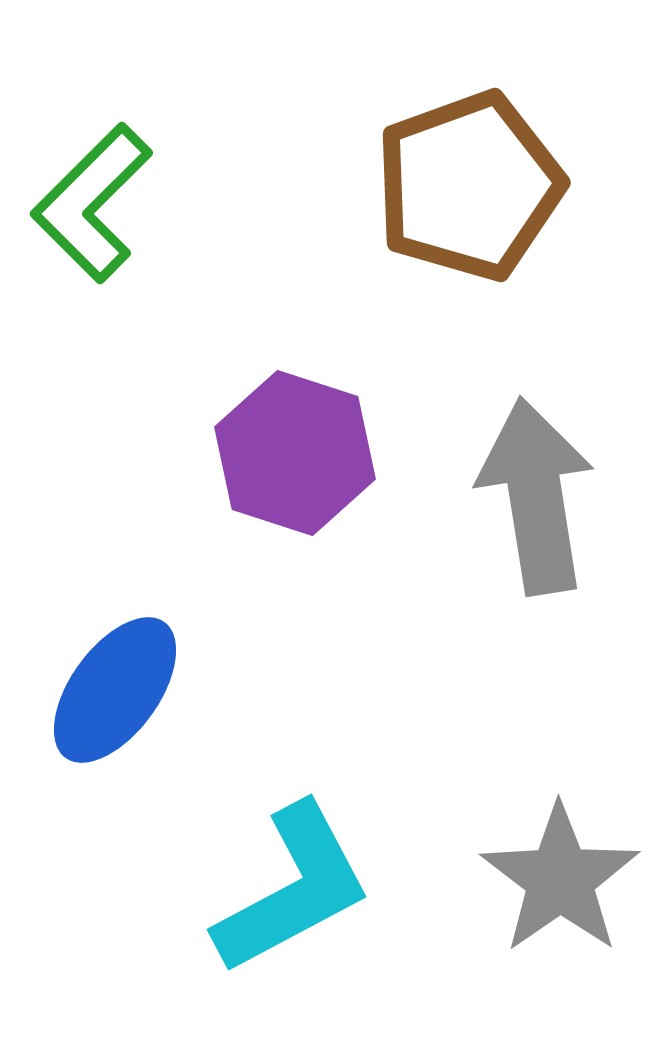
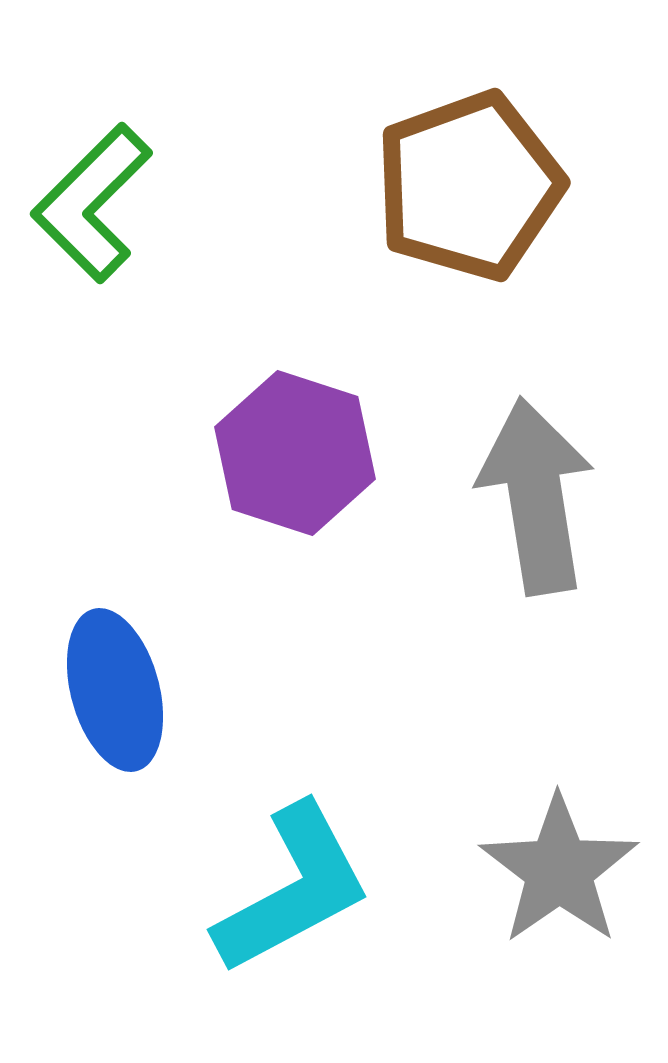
blue ellipse: rotated 51 degrees counterclockwise
gray star: moved 1 px left, 9 px up
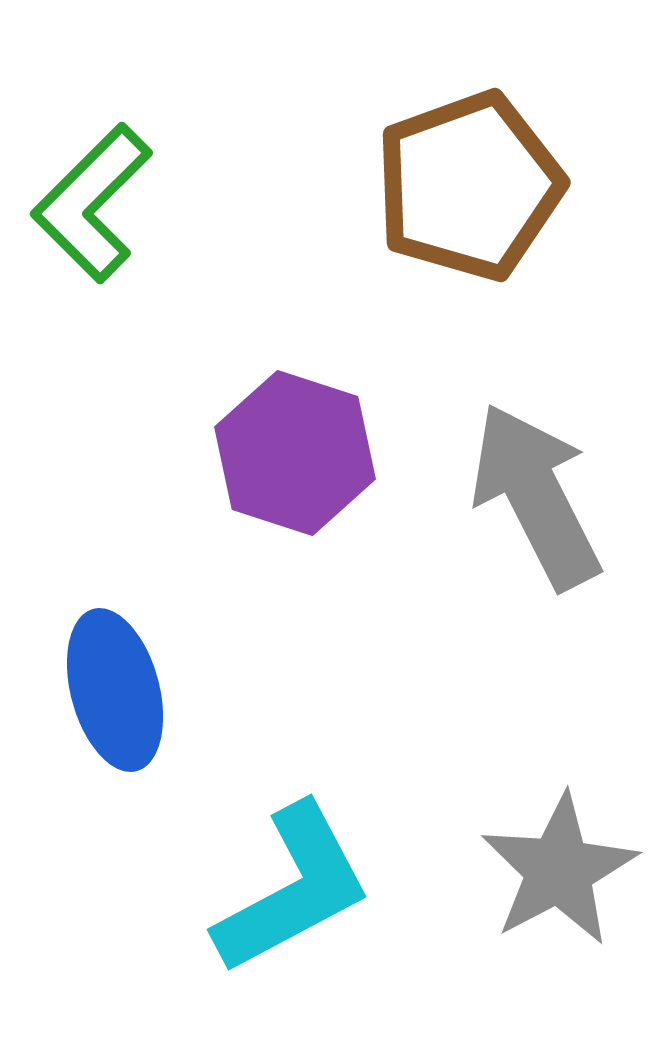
gray arrow: rotated 18 degrees counterclockwise
gray star: rotated 7 degrees clockwise
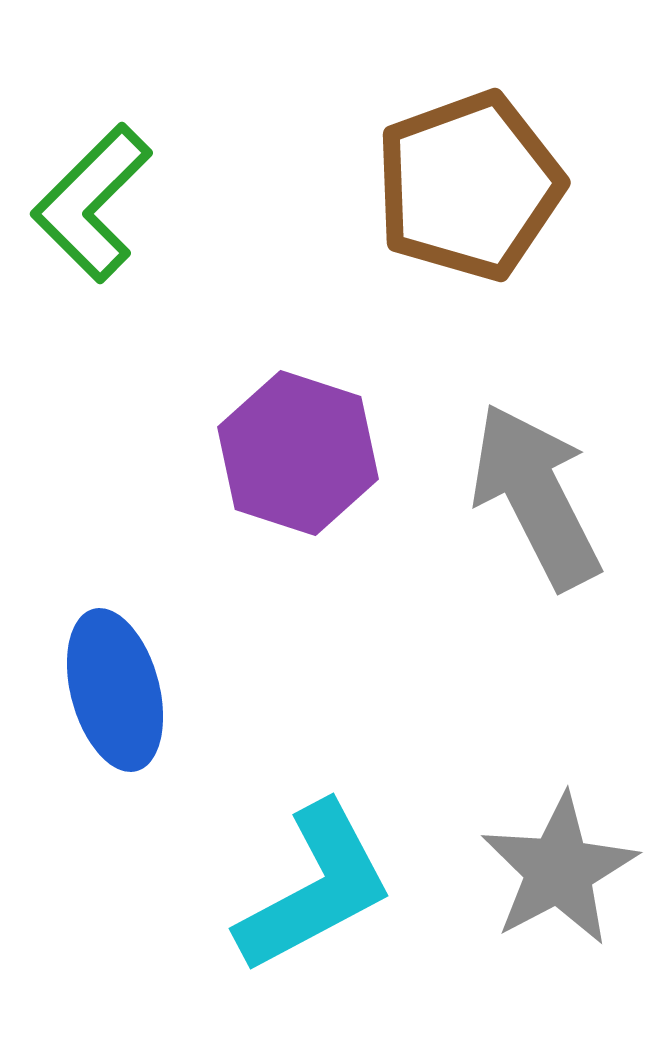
purple hexagon: moved 3 px right
cyan L-shape: moved 22 px right, 1 px up
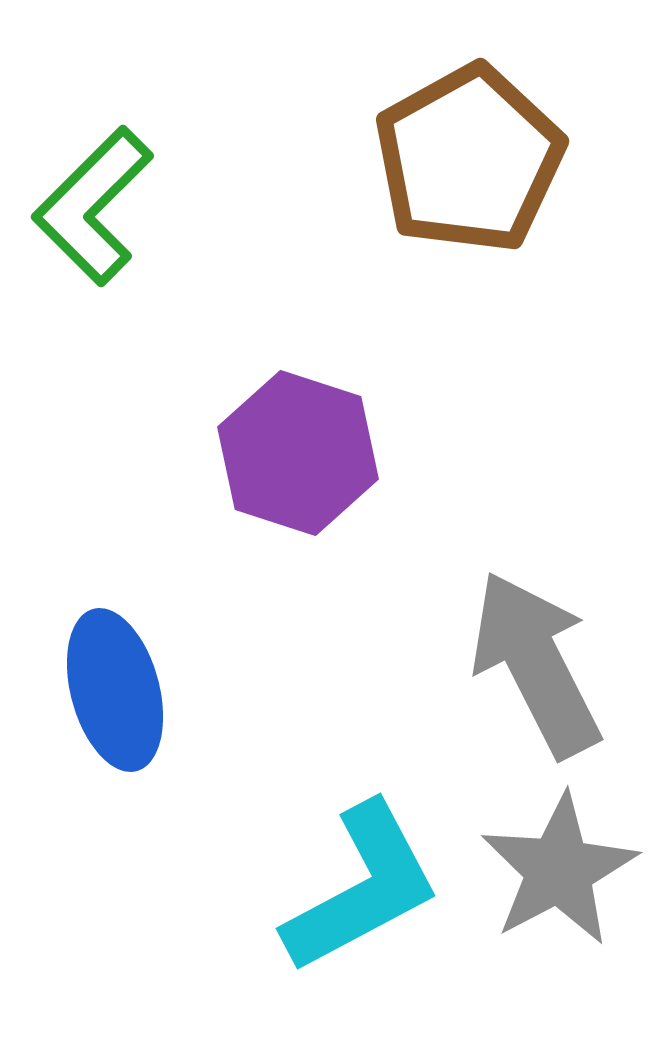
brown pentagon: moved 27 px up; rotated 9 degrees counterclockwise
green L-shape: moved 1 px right, 3 px down
gray arrow: moved 168 px down
cyan L-shape: moved 47 px right
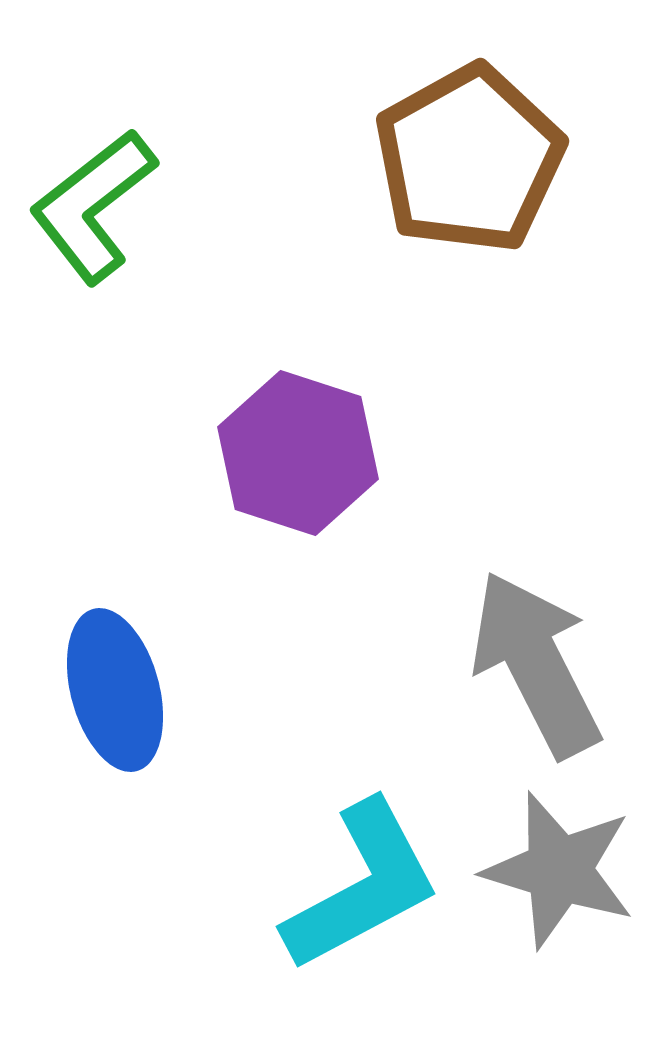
green L-shape: rotated 7 degrees clockwise
gray star: rotated 27 degrees counterclockwise
cyan L-shape: moved 2 px up
